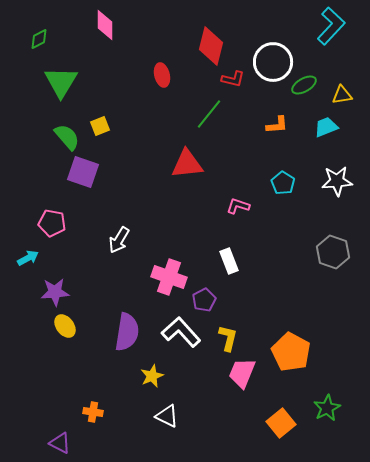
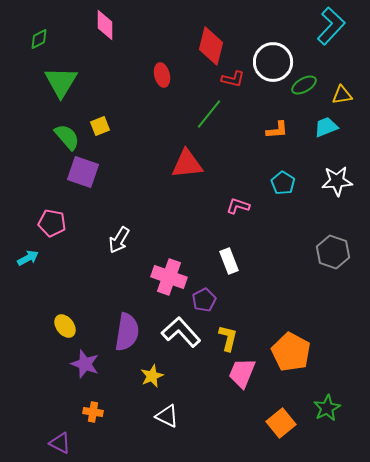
orange L-shape: moved 5 px down
purple star: moved 30 px right, 72 px down; rotated 24 degrees clockwise
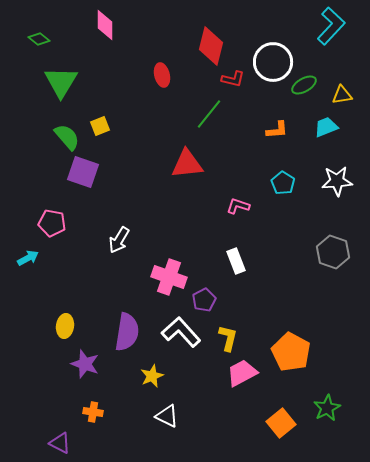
green diamond: rotated 65 degrees clockwise
white rectangle: moved 7 px right
yellow ellipse: rotated 45 degrees clockwise
pink trapezoid: rotated 40 degrees clockwise
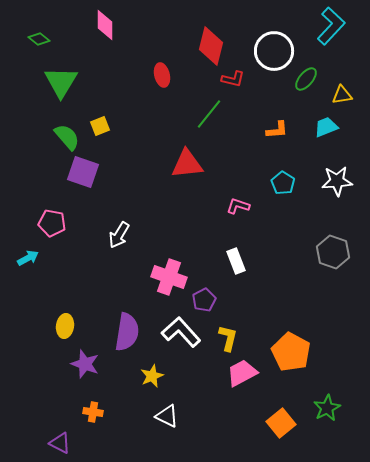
white circle: moved 1 px right, 11 px up
green ellipse: moved 2 px right, 6 px up; rotated 20 degrees counterclockwise
white arrow: moved 5 px up
